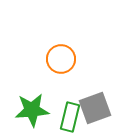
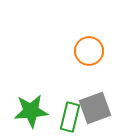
orange circle: moved 28 px right, 8 px up
green star: moved 1 px left, 1 px down
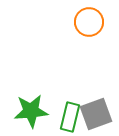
orange circle: moved 29 px up
gray square: moved 1 px right, 6 px down
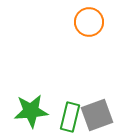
gray square: moved 1 px right, 1 px down
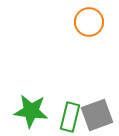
green star: rotated 12 degrees clockwise
